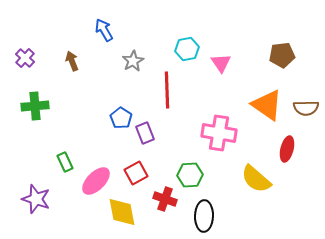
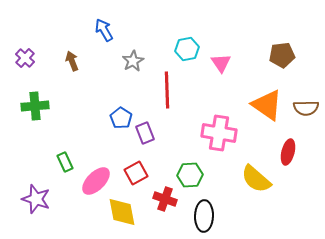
red ellipse: moved 1 px right, 3 px down
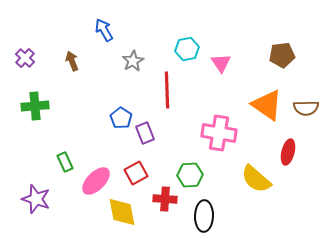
red cross: rotated 15 degrees counterclockwise
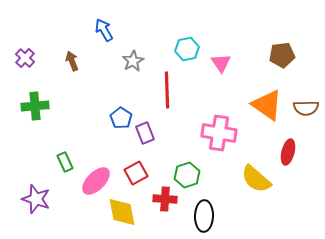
green hexagon: moved 3 px left; rotated 15 degrees counterclockwise
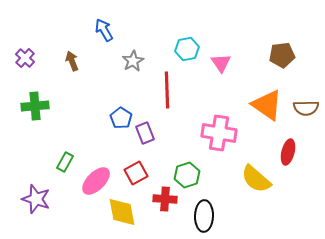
green rectangle: rotated 54 degrees clockwise
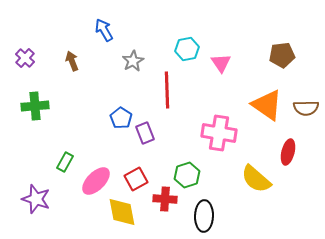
red square: moved 6 px down
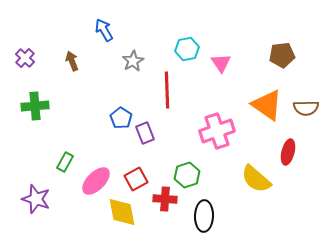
pink cross: moved 2 px left, 2 px up; rotated 28 degrees counterclockwise
